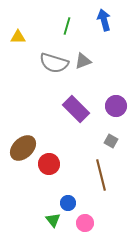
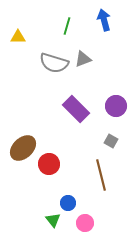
gray triangle: moved 2 px up
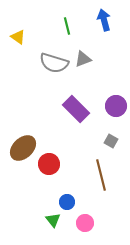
green line: rotated 30 degrees counterclockwise
yellow triangle: rotated 35 degrees clockwise
blue circle: moved 1 px left, 1 px up
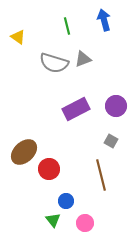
purple rectangle: rotated 72 degrees counterclockwise
brown ellipse: moved 1 px right, 4 px down
red circle: moved 5 px down
blue circle: moved 1 px left, 1 px up
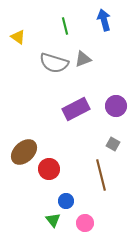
green line: moved 2 px left
gray square: moved 2 px right, 3 px down
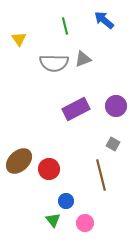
blue arrow: rotated 35 degrees counterclockwise
yellow triangle: moved 1 px right, 2 px down; rotated 21 degrees clockwise
gray semicircle: rotated 16 degrees counterclockwise
brown ellipse: moved 5 px left, 9 px down
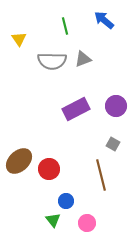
gray semicircle: moved 2 px left, 2 px up
pink circle: moved 2 px right
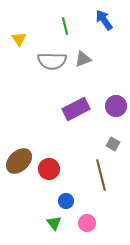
blue arrow: rotated 15 degrees clockwise
green triangle: moved 1 px right, 3 px down
